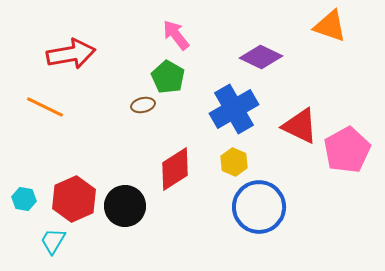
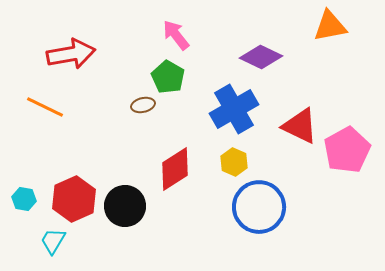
orange triangle: rotated 30 degrees counterclockwise
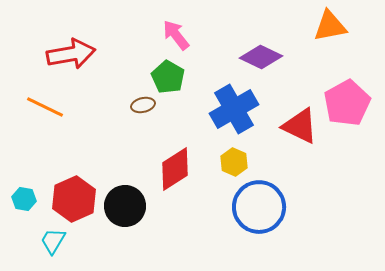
pink pentagon: moved 47 px up
